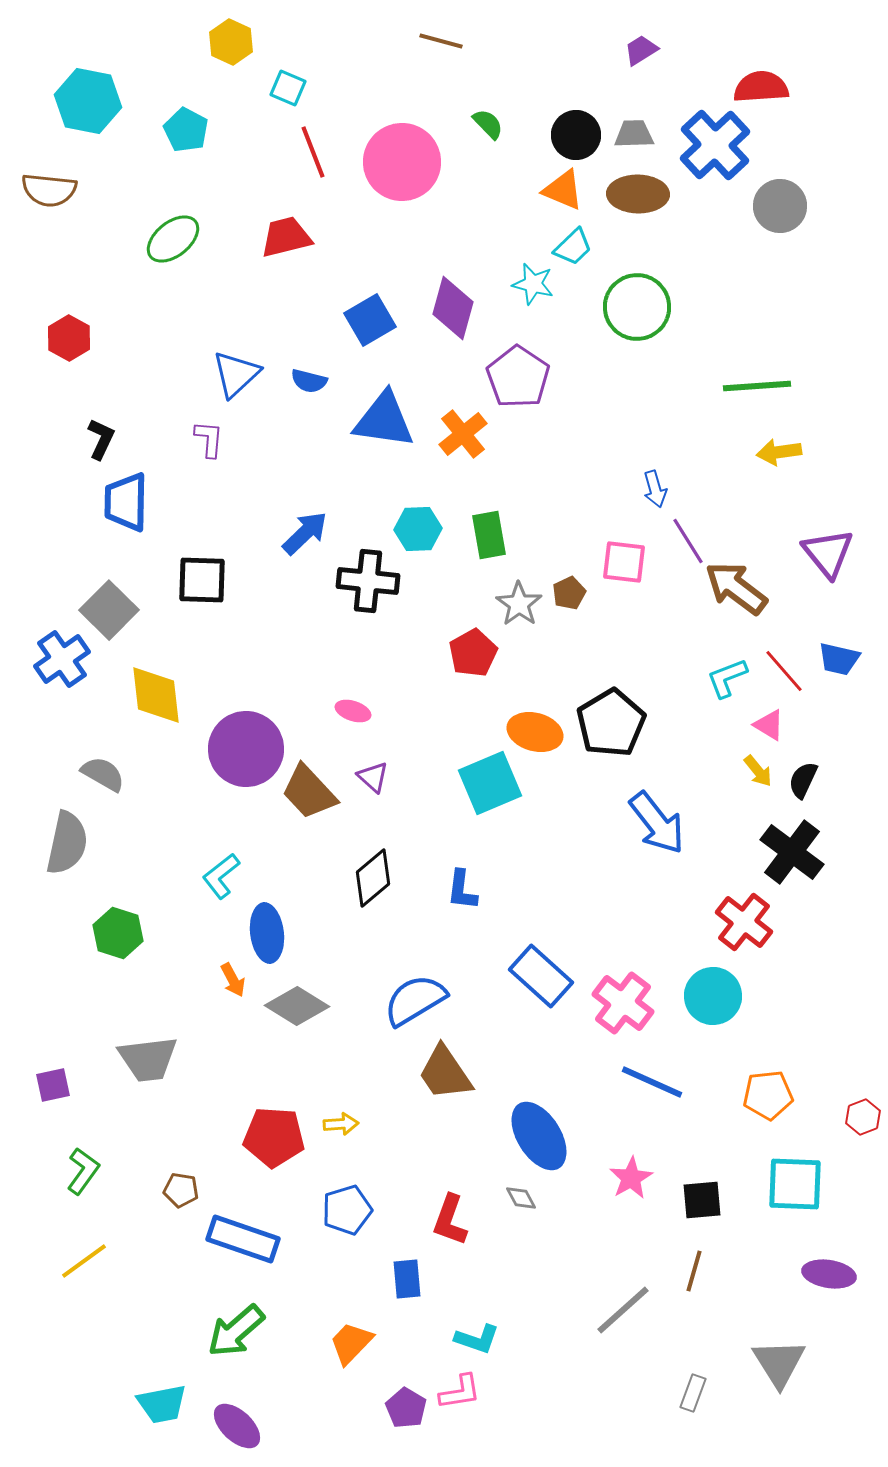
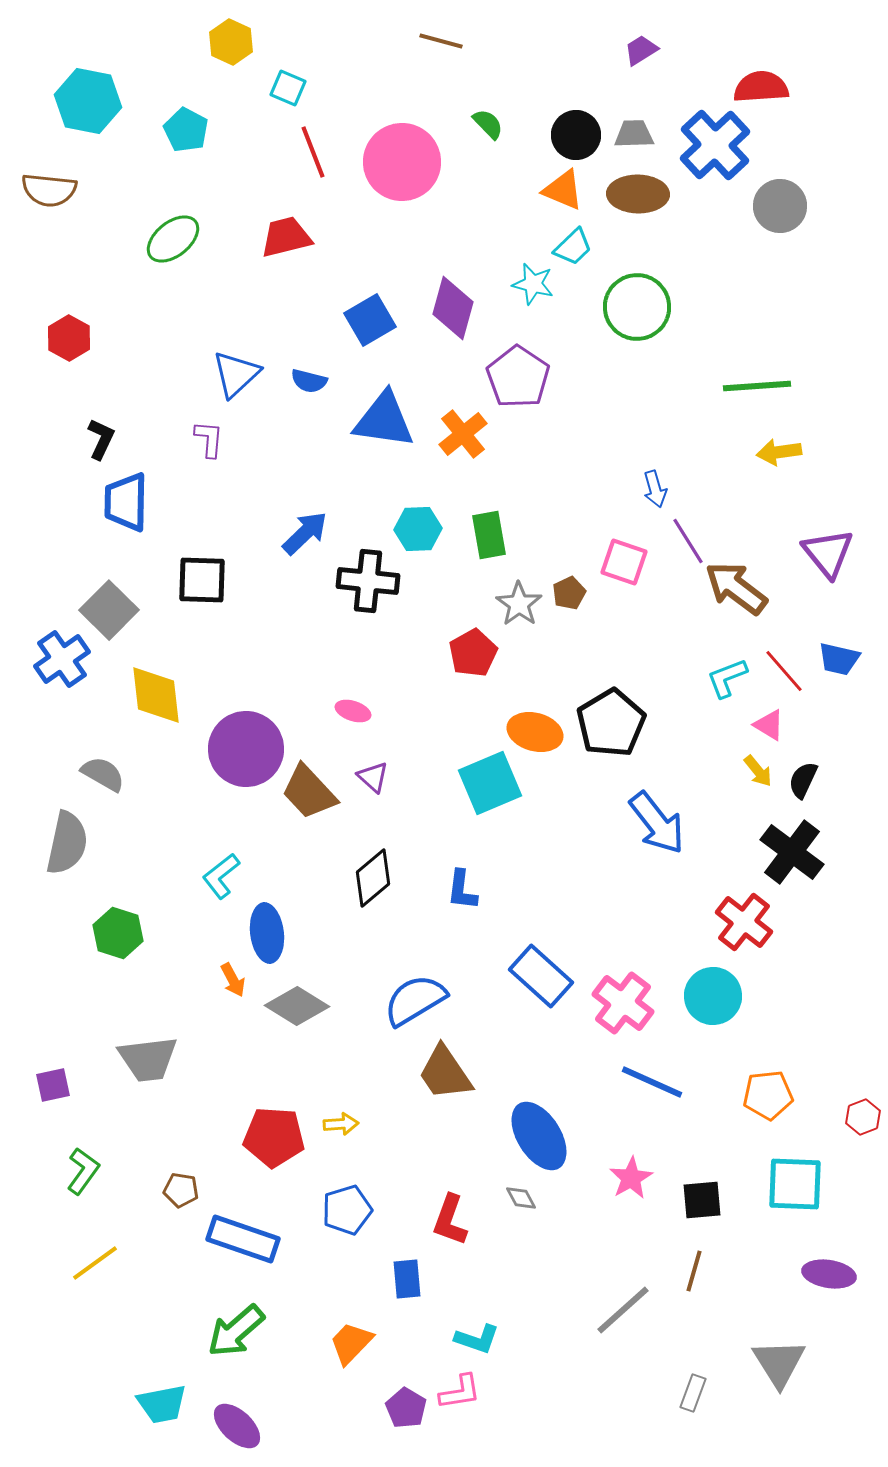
pink square at (624, 562): rotated 12 degrees clockwise
yellow line at (84, 1261): moved 11 px right, 2 px down
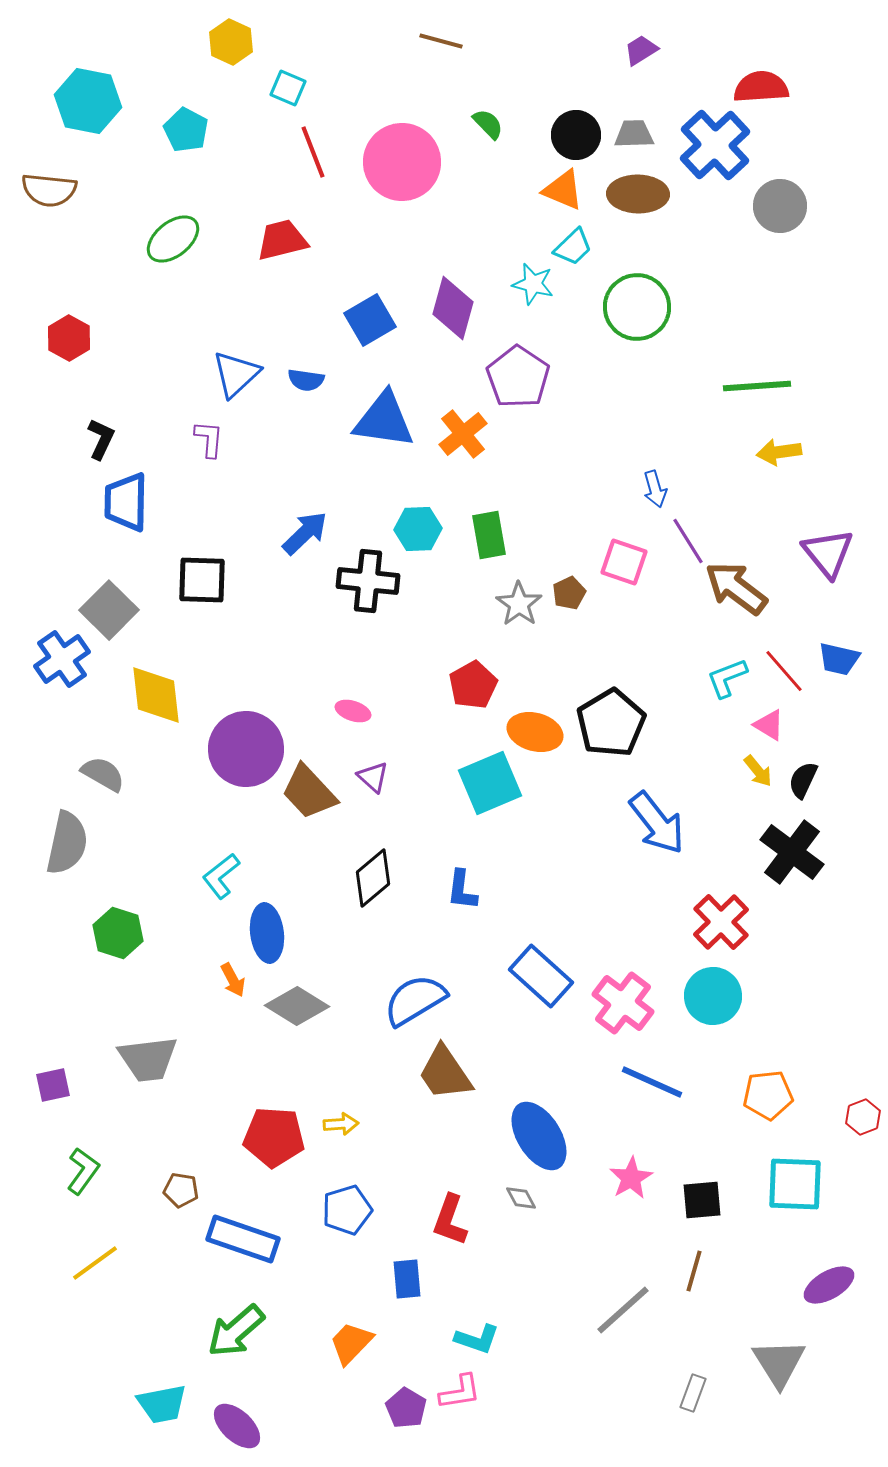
red trapezoid at (286, 237): moved 4 px left, 3 px down
blue semicircle at (309, 381): moved 3 px left, 1 px up; rotated 6 degrees counterclockwise
red pentagon at (473, 653): moved 32 px down
red cross at (744, 922): moved 23 px left; rotated 8 degrees clockwise
purple ellipse at (829, 1274): moved 11 px down; rotated 39 degrees counterclockwise
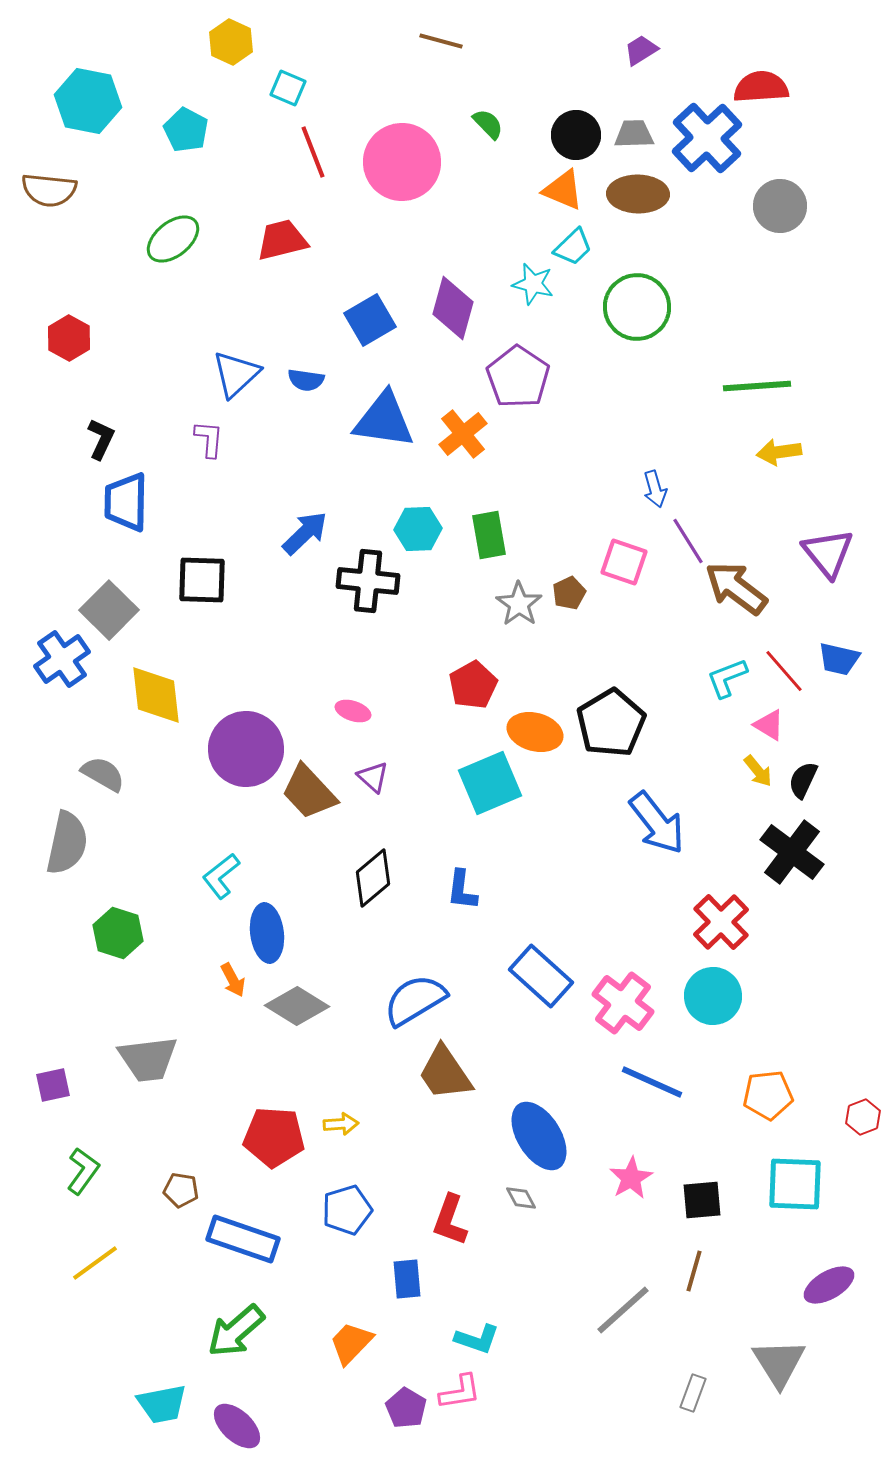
blue cross at (715, 145): moved 8 px left, 7 px up
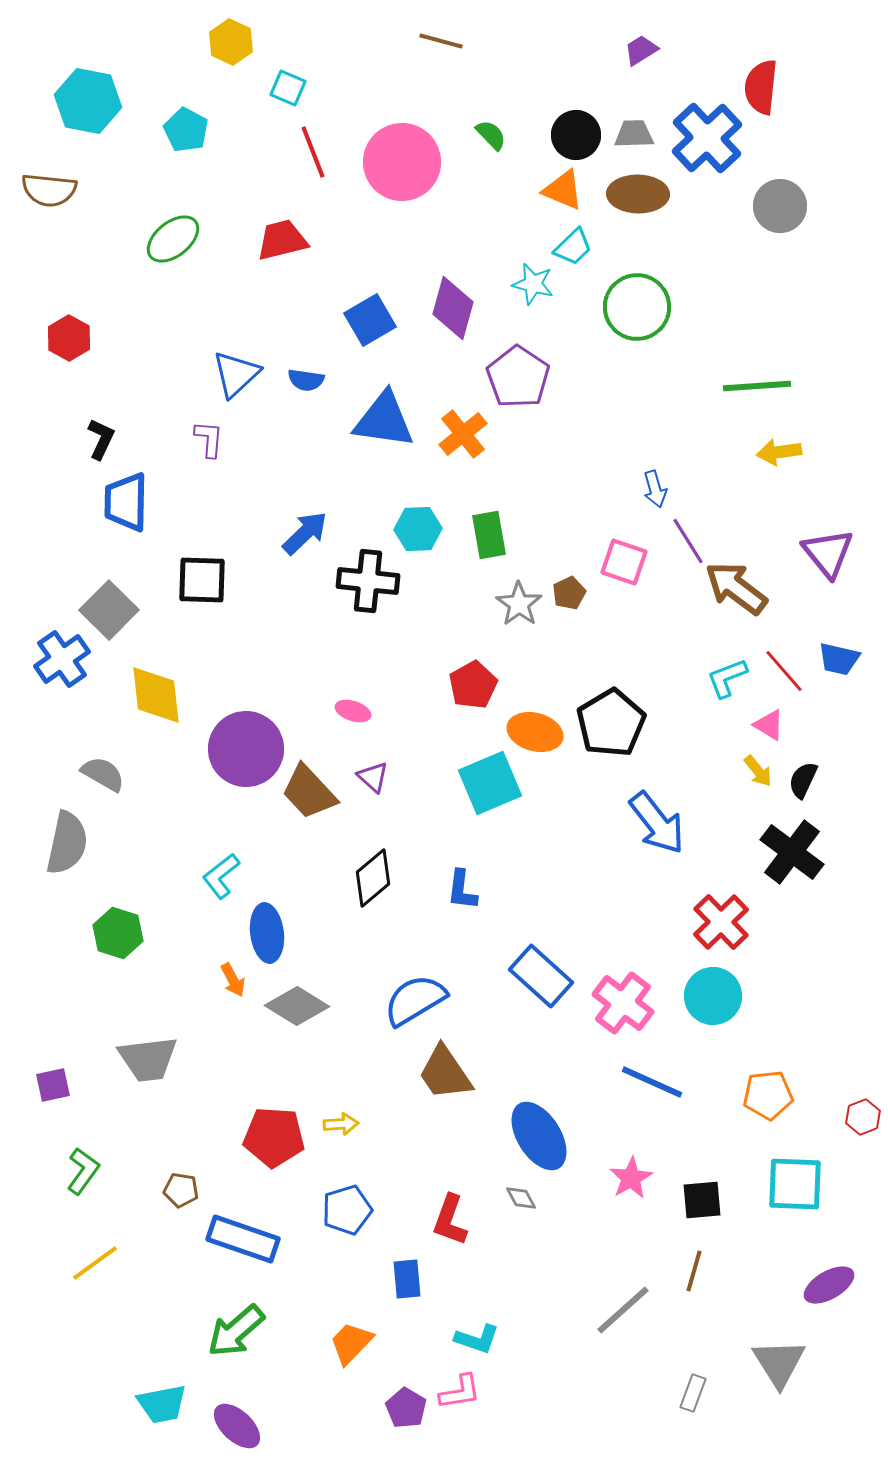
red semicircle at (761, 87): rotated 80 degrees counterclockwise
green semicircle at (488, 124): moved 3 px right, 11 px down
